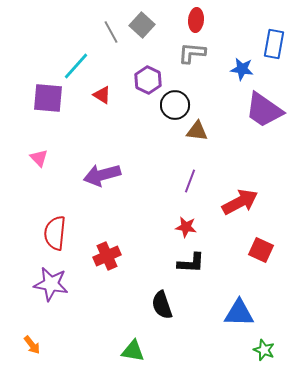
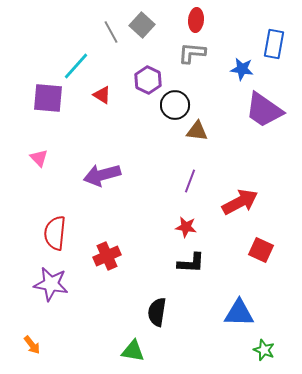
black semicircle: moved 5 px left, 7 px down; rotated 28 degrees clockwise
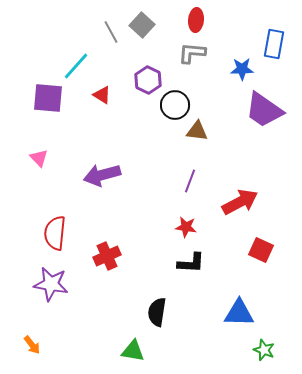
blue star: rotated 10 degrees counterclockwise
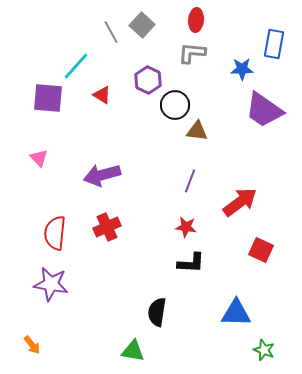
red arrow: rotated 9 degrees counterclockwise
red cross: moved 29 px up
blue triangle: moved 3 px left
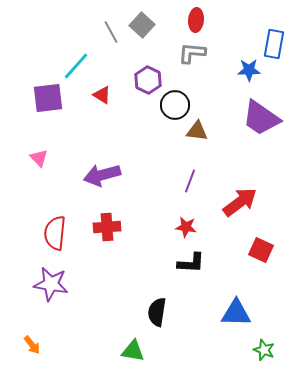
blue star: moved 7 px right, 1 px down
purple square: rotated 12 degrees counterclockwise
purple trapezoid: moved 3 px left, 8 px down
red cross: rotated 20 degrees clockwise
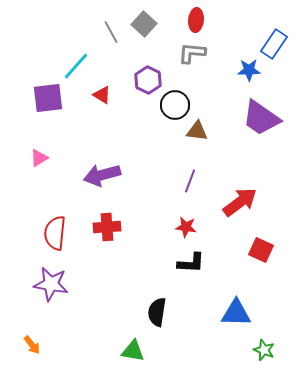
gray square: moved 2 px right, 1 px up
blue rectangle: rotated 24 degrees clockwise
pink triangle: rotated 42 degrees clockwise
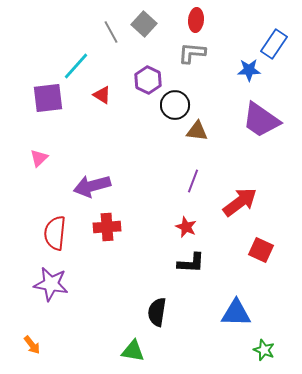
purple trapezoid: moved 2 px down
pink triangle: rotated 12 degrees counterclockwise
purple arrow: moved 10 px left, 11 px down
purple line: moved 3 px right
red star: rotated 15 degrees clockwise
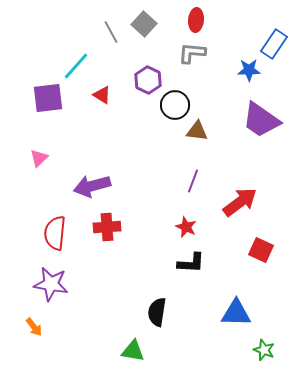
orange arrow: moved 2 px right, 18 px up
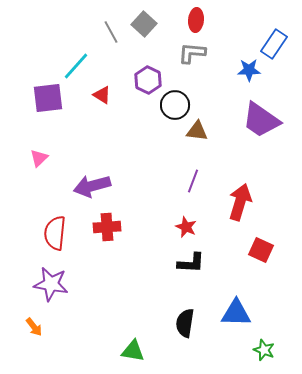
red arrow: rotated 36 degrees counterclockwise
black semicircle: moved 28 px right, 11 px down
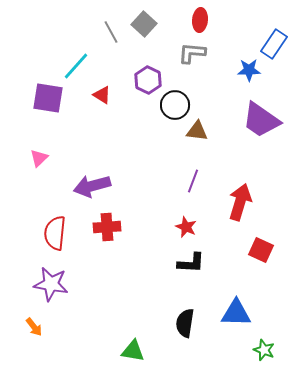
red ellipse: moved 4 px right
purple square: rotated 16 degrees clockwise
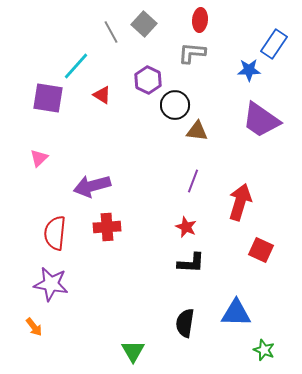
green triangle: rotated 50 degrees clockwise
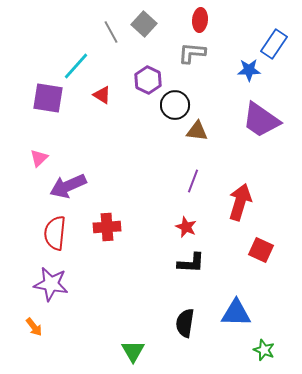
purple arrow: moved 24 px left; rotated 9 degrees counterclockwise
